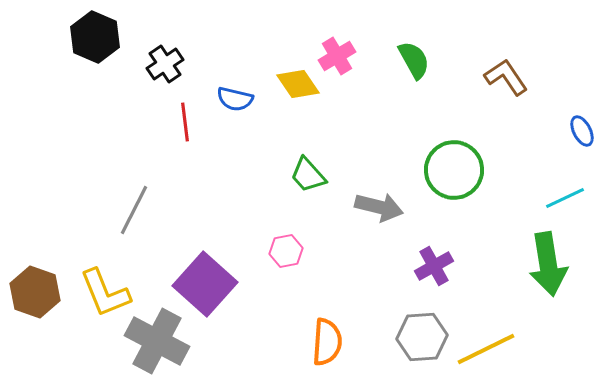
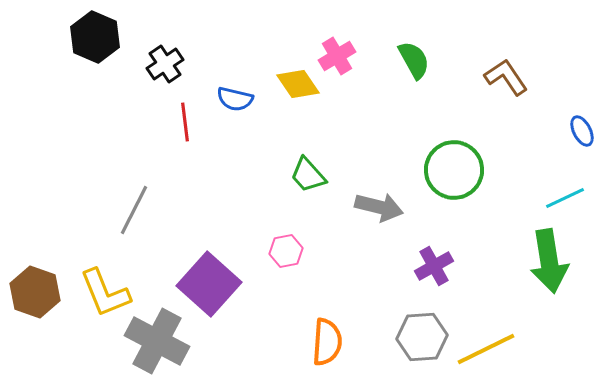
green arrow: moved 1 px right, 3 px up
purple square: moved 4 px right
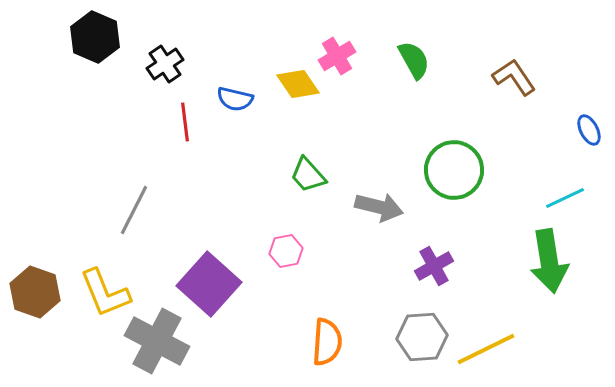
brown L-shape: moved 8 px right
blue ellipse: moved 7 px right, 1 px up
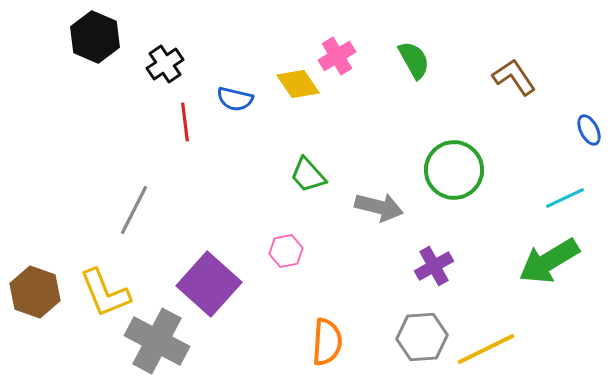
green arrow: rotated 68 degrees clockwise
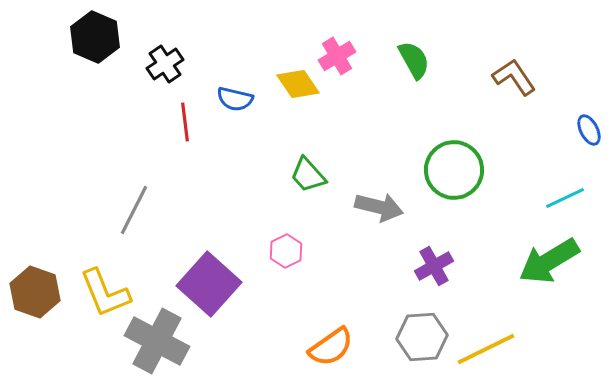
pink hexagon: rotated 16 degrees counterclockwise
orange semicircle: moved 4 px right, 5 px down; rotated 51 degrees clockwise
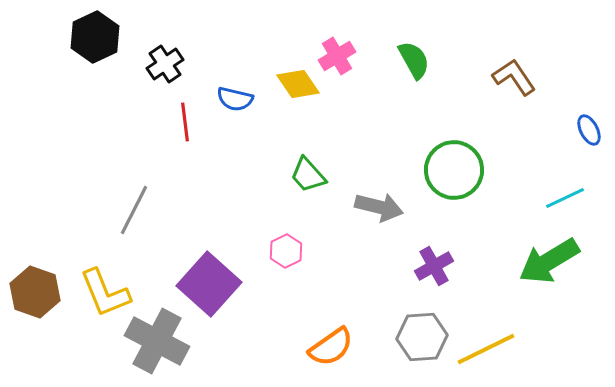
black hexagon: rotated 12 degrees clockwise
